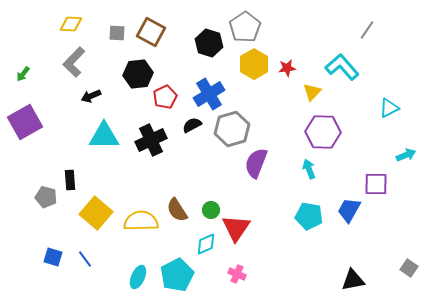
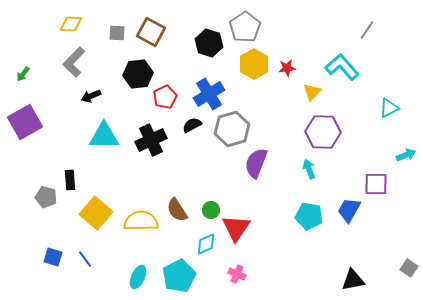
cyan pentagon at (177, 275): moved 2 px right, 1 px down
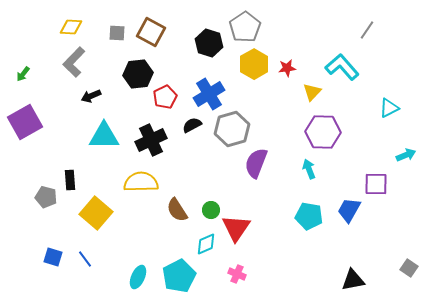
yellow diamond at (71, 24): moved 3 px down
yellow semicircle at (141, 221): moved 39 px up
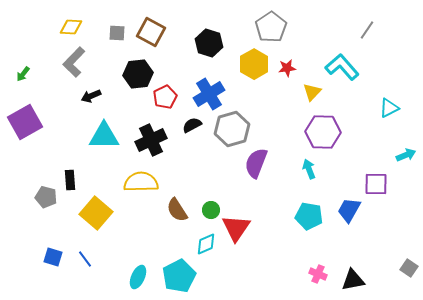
gray pentagon at (245, 27): moved 26 px right
pink cross at (237, 274): moved 81 px right
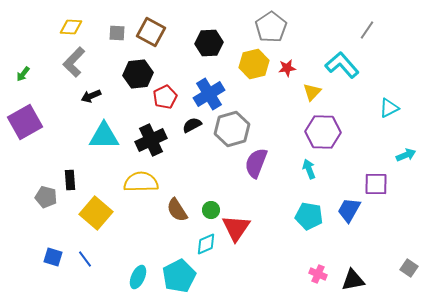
black hexagon at (209, 43): rotated 20 degrees counterclockwise
yellow hexagon at (254, 64): rotated 16 degrees clockwise
cyan L-shape at (342, 67): moved 2 px up
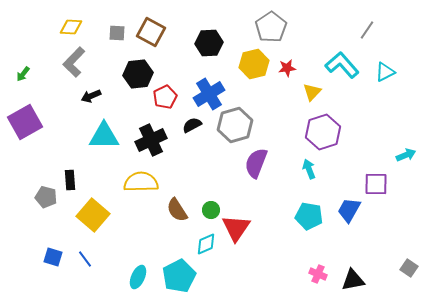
cyan triangle at (389, 108): moved 4 px left, 36 px up
gray hexagon at (232, 129): moved 3 px right, 4 px up
purple hexagon at (323, 132): rotated 20 degrees counterclockwise
yellow square at (96, 213): moved 3 px left, 2 px down
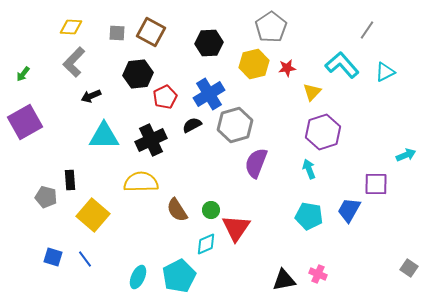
black triangle at (353, 280): moved 69 px left
